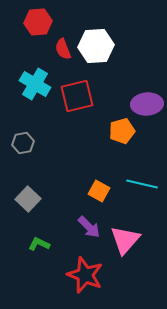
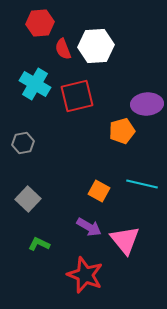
red hexagon: moved 2 px right, 1 px down
purple arrow: rotated 15 degrees counterclockwise
pink triangle: rotated 20 degrees counterclockwise
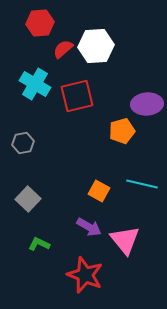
red semicircle: rotated 70 degrees clockwise
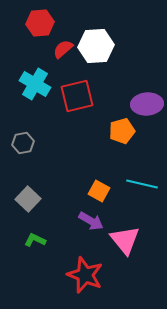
purple arrow: moved 2 px right, 6 px up
green L-shape: moved 4 px left, 4 px up
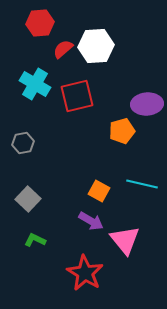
red star: moved 2 px up; rotated 9 degrees clockwise
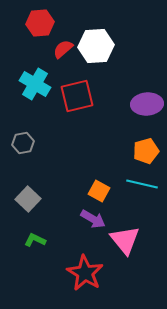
orange pentagon: moved 24 px right, 20 px down
purple arrow: moved 2 px right, 2 px up
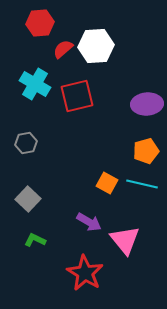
gray hexagon: moved 3 px right
orange square: moved 8 px right, 8 px up
purple arrow: moved 4 px left, 3 px down
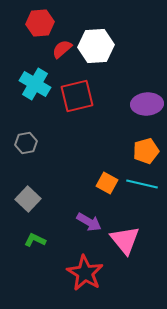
red semicircle: moved 1 px left
